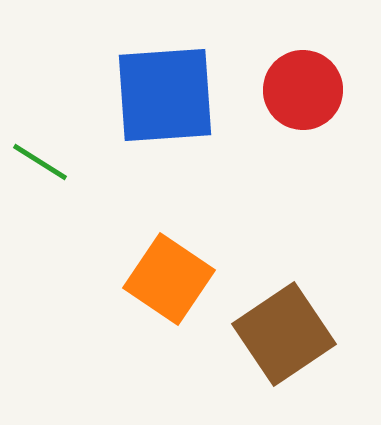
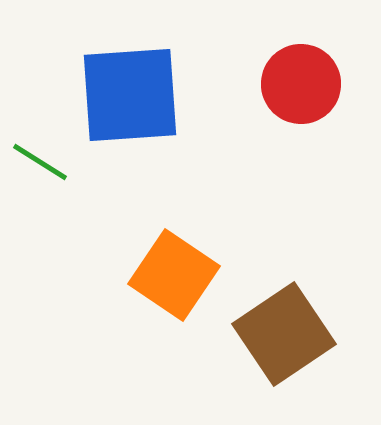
red circle: moved 2 px left, 6 px up
blue square: moved 35 px left
orange square: moved 5 px right, 4 px up
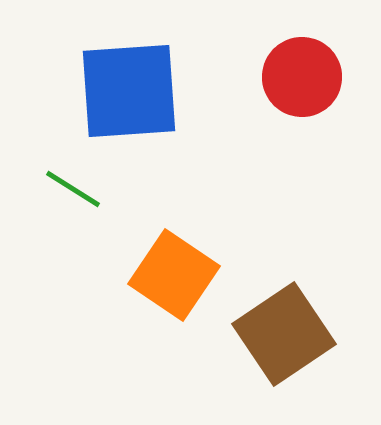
red circle: moved 1 px right, 7 px up
blue square: moved 1 px left, 4 px up
green line: moved 33 px right, 27 px down
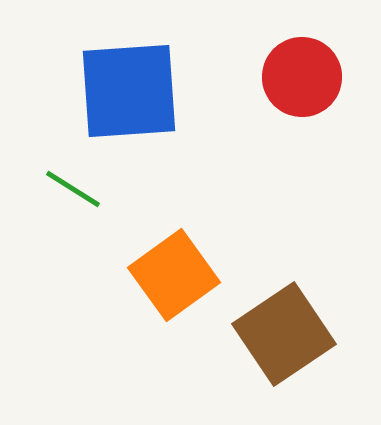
orange square: rotated 20 degrees clockwise
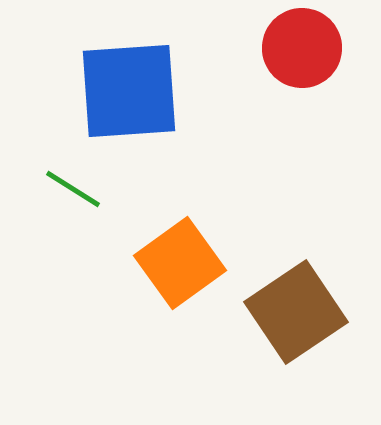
red circle: moved 29 px up
orange square: moved 6 px right, 12 px up
brown square: moved 12 px right, 22 px up
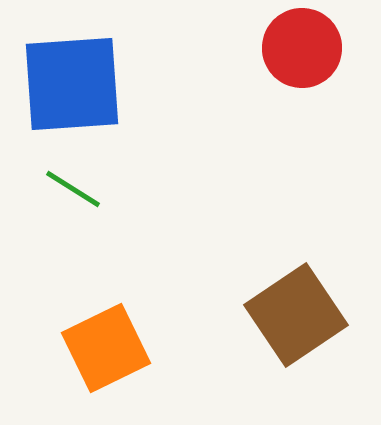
blue square: moved 57 px left, 7 px up
orange square: moved 74 px left, 85 px down; rotated 10 degrees clockwise
brown square: moved 3 px down
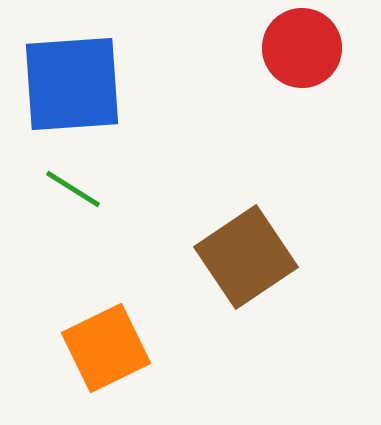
brown square: moved 50 px left, 58 px up
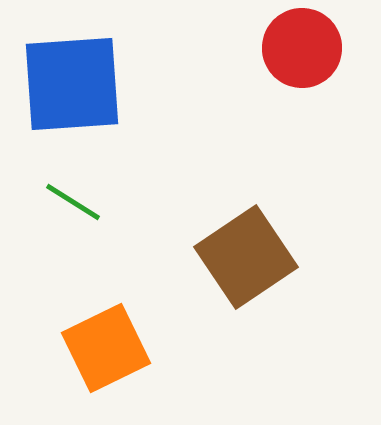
green line: moved 13 px down
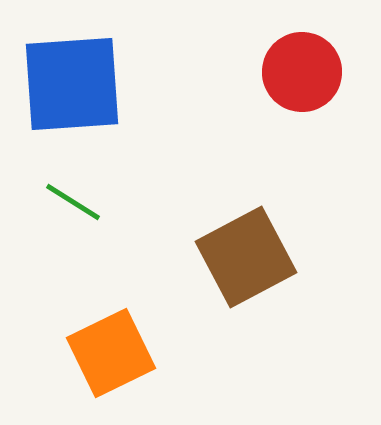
red circle: moved 24 px down
brown square: rotated 6 degrees clockwise
orange square: moved 5 px right, 5 px down
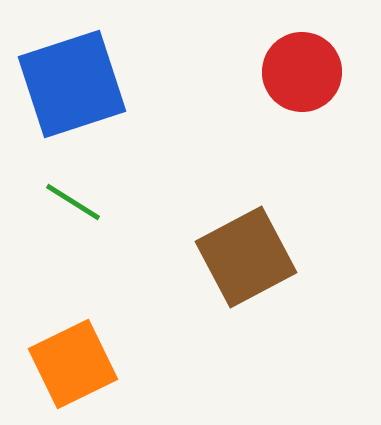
blue square: rotated 14 degrees counterclockwise
orange square: moved 38 px left, 11 px down
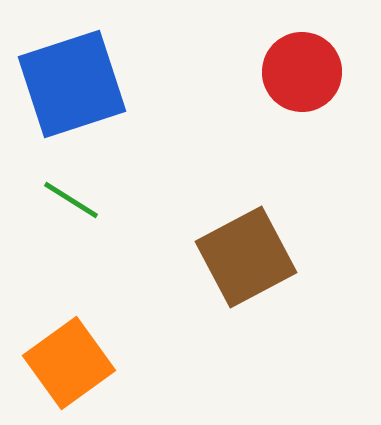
green line: moved 2 px left, 2 px up
orange square: moved 4 px left, 1 px up; rotated 10 degrees counterclockwise
